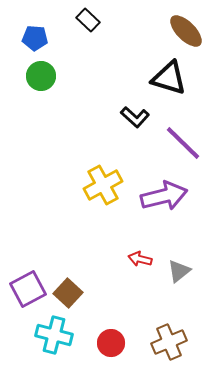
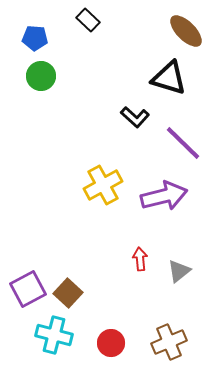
red arrow: rotated 70 degrees clockwise
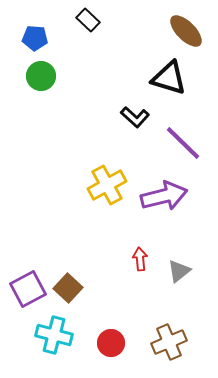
yellow cross: moved 4 px right
brown square: moved 5 px up
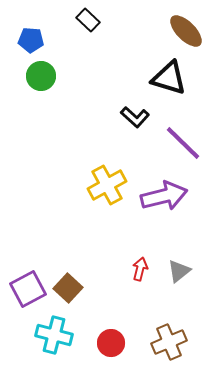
blue pentagon: moved 4 px left, 2 px down
red arrow: moved 10 px down; rotated 20 degrees clockwise
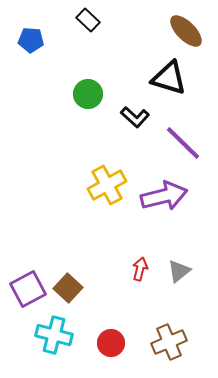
green circle: moved 47 px right, 18 px down
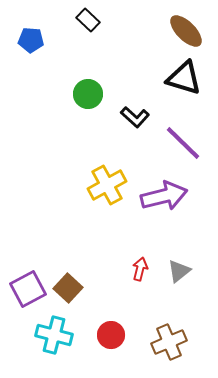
black triangle: moved 15 px right
red circle: moved 8 px up
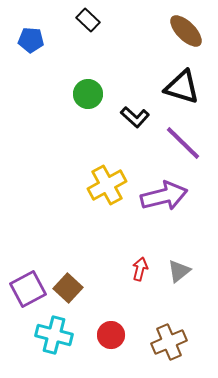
black triangle: moved 2 px left, 9 px down
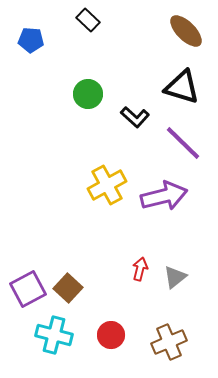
gray triangle: moved 4 px left, 6 px down
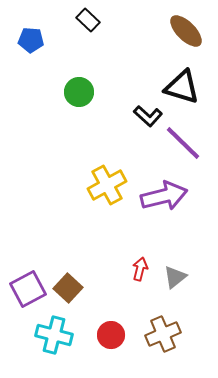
green circle: moved 9 px left, 2 px up
black L-shape: moved 13 px right, 1 px up
brown cross: moved 6 px left, 8 px up
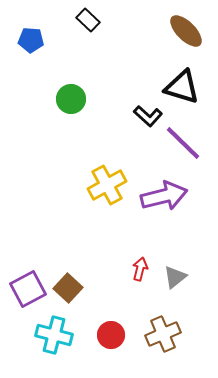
green circle: moved 8 px left, 7 px down
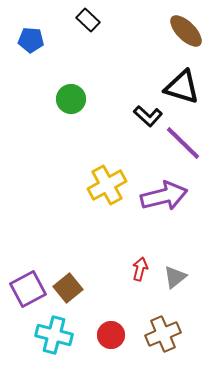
brown square: rotated 8 degrees clockwise
